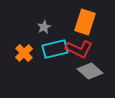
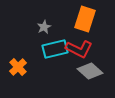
orange rectangle: moved 3 px up
orange cross: moved 6 px left, 14 px down
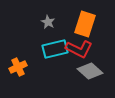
orange rectangle: moved 5 px down
gray star: moved 4 px right, 5 px up; rotated 16 degrees counterclockwise
orange cross: rotated 18 degrees clockwise
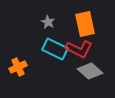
orange rectangle: rotated 30 degrees counterclockwise
cyan rectangle: rotated 40 degrees clockwise
